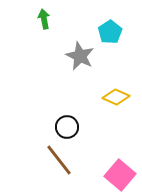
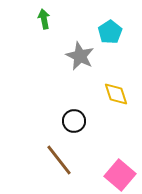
yellow diamond: moved 3 px up; rotated 48 degrees clockwise
black circle: moved 7 px right, 6 px up
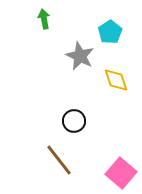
yellow diamond: moved 14 px up
pink square: moved 1 px right, 2 px up
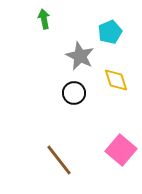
cyan pentagon: rotated 10 degrees clockwise
black circle: moved 28 px up
pink square: moved 23 px up
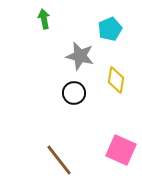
cyan pentagon: moved 3 px up
gray star: rotated 12 degrees counterclockwise
yellow diamond: rotated 28 degrees clockwise
pink square: rotated 16 degrees counterclockwise
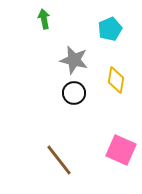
gray star: moved 6 px left, 4 px down
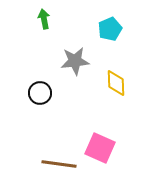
gray star: moved 1 px right, 1 px down; rotated 20 degrees counterclockwise
yellow diamond: moved 3 px down; rotated 12 degrees counterclockwise
black circle: moved 34 px left
pink square: moved 21 px left, 2 px up
brown line: moved 4 px down; rotated 44 degrees counterclockwise
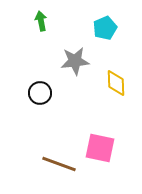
green arrow: moved 3 px left, 2 px down
cyan pentagon: moved 5 px left, 1 px up
pink square: rotated 12 degrees counterclockwise
brown line: rotated 12 degrees clockwise
